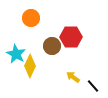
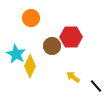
black line: moved 3 px right
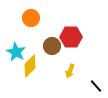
cyan star: moved 2 px up
yellow diamond: rotated 20 degrees clockwise
yellow arrow: moved 3 px left, 6 px up; rotated 104 degrees counterclockwise
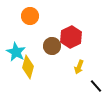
orange circle: moved 1 px left, 2 px up
red hexagon: rotated 25 degrees counterclockwise
yellow diamond: moved 2 px left, 1 px down; rotated 30 degrees counterclockwise
yellow arrow: moved 9 px right, 4 px up
